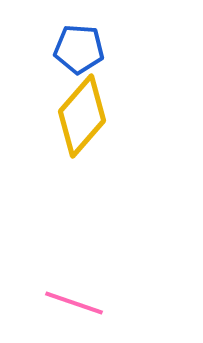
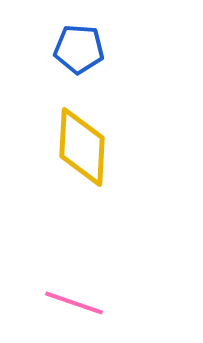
yellow diamond: moved 31 px down; rotated 38 degrees counterclockwise
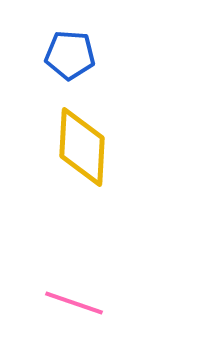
blue pentagon: moved 9 px left, 6 px down
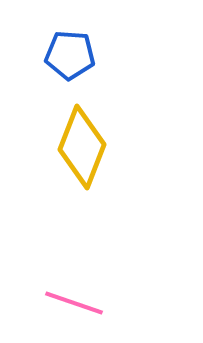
yellow diamond: rotated 18 degrees clockwise
